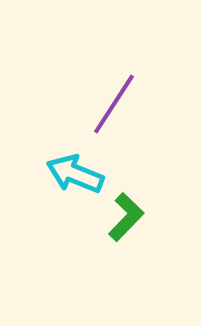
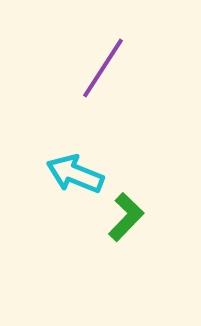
purple line: moved 11 px left, 36 px up
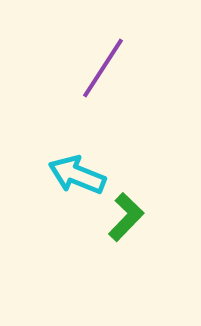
cyan arrow: moved 2 px right, 1 px down
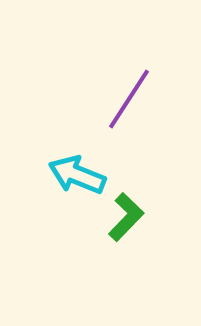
purple line: moved 26 px right, 31 px down
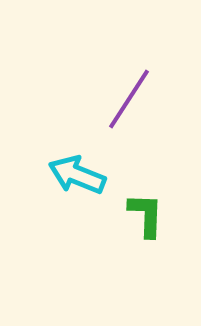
green L-shape: moved 20 px right, 2 px up; rotated 42 degrees counterclockwise
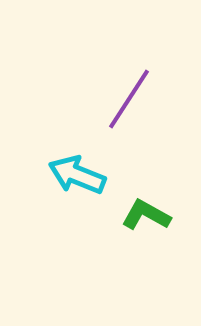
green L-shape: rotated 63 degrees counterclockwise
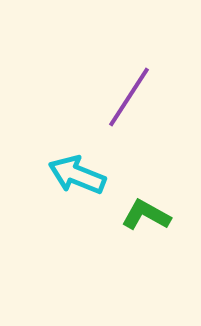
purple line: moved 2 px up
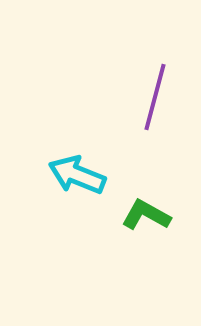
purple line: moved 26 px right; rotated 18 degrees counterclockwise
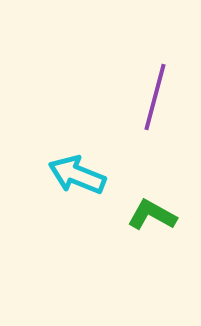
green L-shape: moved 6 px right
